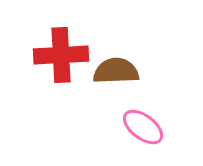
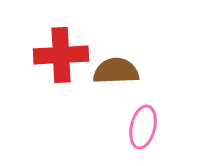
pink ellipse: rotated 66 degrees clockwise
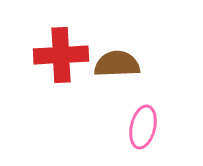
brown semicircle: moved 1 px right, 7 px up
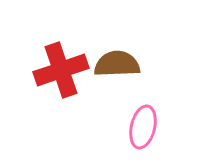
red cross: moved 15 px down; rotated 16 degrees counterclockwise
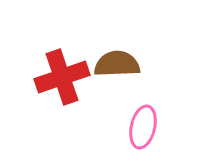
red cross: moved 1 px right, 7 px down
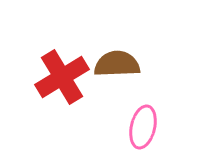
red cross: rotated 12 degrees counterclockwise
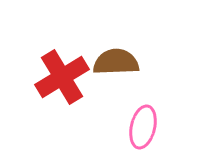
brown semicircle: moved 1 px left, 2 px up
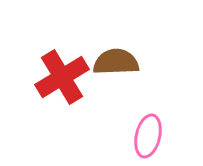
pink ellipse: moved 5 px right, 9 px down
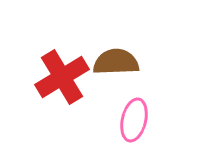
pink ellipse: moved 14 px left, 16 px up
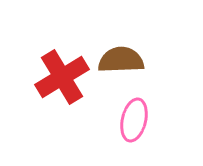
brown semicircle: moved 5 px right, 2 px up
